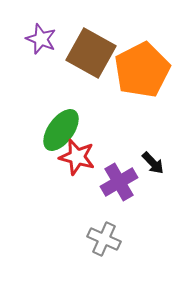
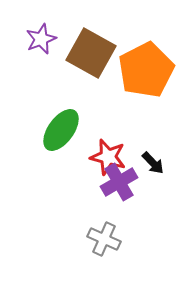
purple star: rotated 28 degrees clockwise
orange pentagon: moved 4 px right
red star: moved 31 px right
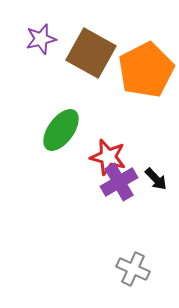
purple star: rotated 8 degrees clockwise
black arrow: moved 3 px right, 16 px down
gray cross: moved 29 px right, 30 px down
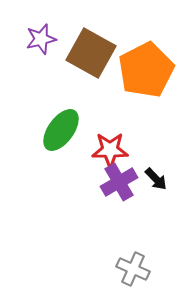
red star: moved 2 px right, 7 px up; rotated 15 degrees counterclockwise
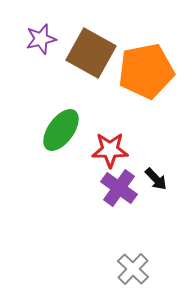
orange pentagon: moved 1 px down; rotated 16 degrees clockwise
purple cross: moved 6 px down; rotated 24 degrees counterclockwise
gray cross: rotated 20 degrees clockwise
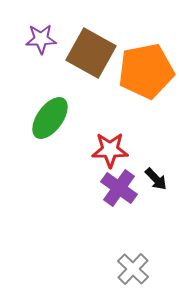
purple star: rotated 12 degrees clockwise
green ellipse: moved 11 px left, 12 px up
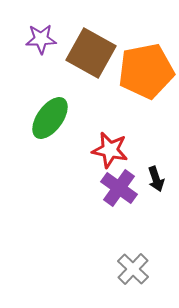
red star: rotated 12 degrees clockwise
black arrow: rotated 25 degrees clockwise
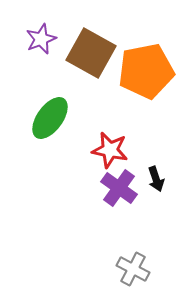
purple star: rotated 20 degrees counterclockwise
gray cross: rotated 16 degrees counterclockwise
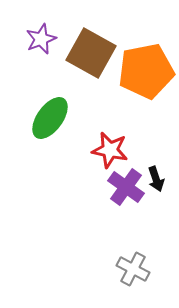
purple cross: moved 7 px right, 1 px up
